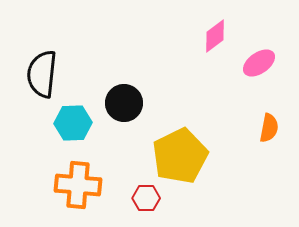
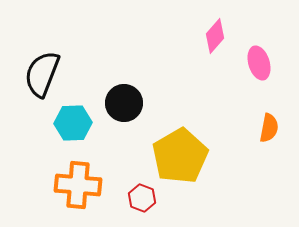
pink diamond: rotated 12 degrees counterclockwise
pink ellipse: rotated 72 degrees counterclockwise
black semicircle: rotated 15 degrees clockwise
yellow pentagon: rotated 4 degrees counterclockwise
red hexagon: moved 4 px left; rotated 20 degrees clockwise
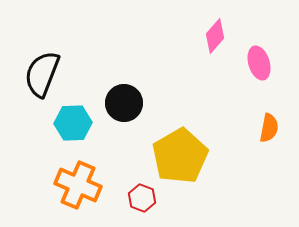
orange cross: rotated 18 degrees clockwise
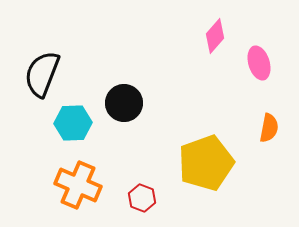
yellow pentagon: moved 26 px right, 7 px down; rotated 10 degrees clockwise
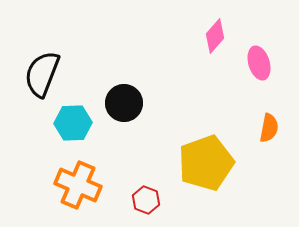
red hexagon: moved 4 px right, 2 px down
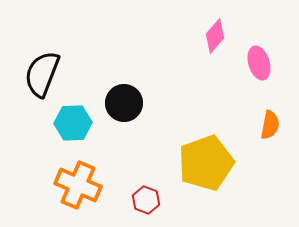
orange semicircle: moved 1 px right, 3 px up
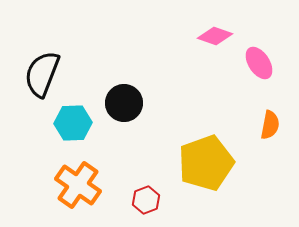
pink diamond: rotated 68 degrees clockwise
pink ellipse: rotated 16 degrees counterclockwise
orange cross: rotated 12 degrees clockwise
red hexagon: rotated 20 degrees clockwise
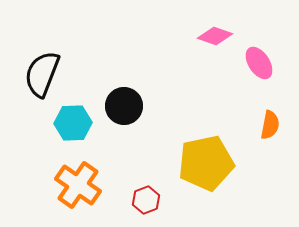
black circle: moved 3 px down
yellow pentagon: rotated 8 degrees clockwise
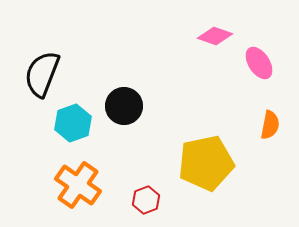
cyan hexagon: rotated 18 degrees counterclockwise
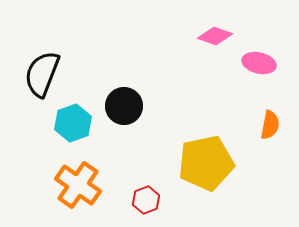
pink ellipse: rotated 44 degrees counterclockwise
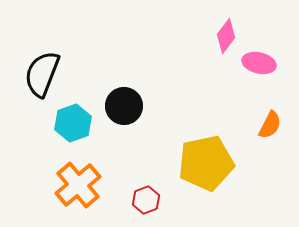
pink diamond: moved 11 px right; rotated 72 degrees counterclockwise
orange semicircle: rotated 16 degrees clockwise
orange cross: rotated 15 degrees clockwise
